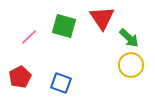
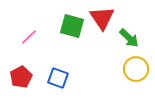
green square: moved 8 px right
yellow circle: moved 5 px right, 4 px down
red pentagon: moved 1 px right
blue square: moved 3 px left, 5 px up
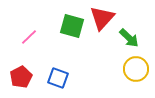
red triangle: rotated 16 degrees clockwise
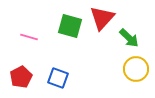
green square: moved 2 px left
pink line: rotated 60 degrees clockwise
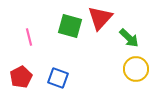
red triangle: moved 2 px left
pink line: rotated 60 degrees clockwise
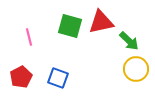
red triangle: moved 1 px right, 4 px down; rotated 36 degrees clockwise
green arrow: moved 3 px down
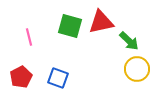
yellow circle: moved 1 px right
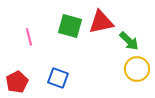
red pentagon: moved 4 px left, 5 px down
